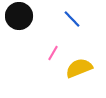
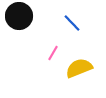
blue line: moved 4 px down
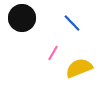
black circle: moved 3 px right, 2 px down
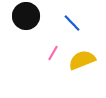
black circle: moved 4 px right, 2 px up
yellow semicircle: moved 3 px right, 8 px up
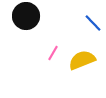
blue line: moved 21 px right
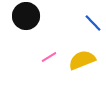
pink line: moved 4 px left, 4 px down; rotated 28 degrees clockwise
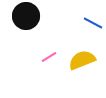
blue line: rotated 18 degrees counterclockwise
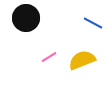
black circle: moved 2 px down
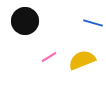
black circle: moved 1 px left, 3 px down
blue line: rotated 12 degrees counterclockwise
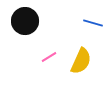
yellow semicircle: moved 1 px left, 1 px down; rotated 136 degrees clockwise
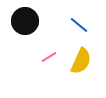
blue line: moved 14 px left, 2 px down; rotated 24 degrees clockwise
